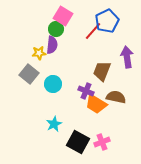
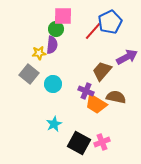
pink square: rotated 30 degrees counterclockwise
blue pentagon: moved 3 px right, 1 px down
purple arrow: rotated 70 degrees clockwise
brown trapezoid: rotated 20 degrees clockwise
black square: moved 1 px right, 1 px down
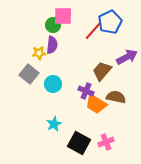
green circle: moved 3 px left, 4 px up
pink cross: moved 4 px right
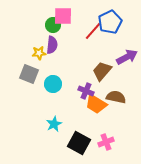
gray square: rotated 18 degrees counterclockwise
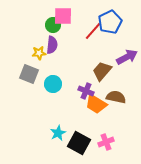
cyan star: moved 4 px right, 9 px down
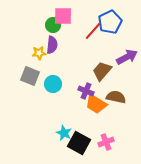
gray square: moved 1 px right, 2 px down
cyan star: moved 6 px right; rotated 21 degrees counterclockwise
